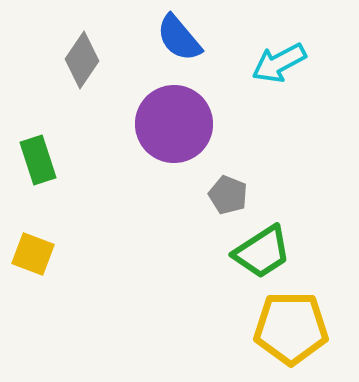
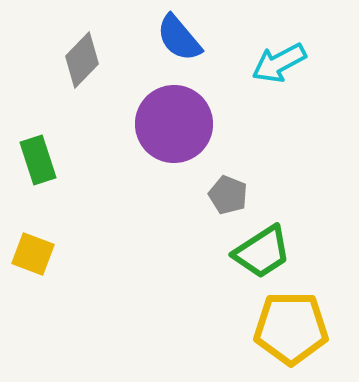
gray diamond: rotated 10 degrees clockwise
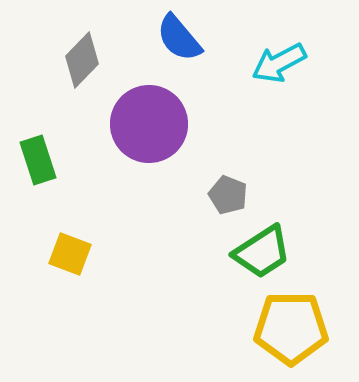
purple circle: moved 25 px left
yellow square: moved 37 px right
